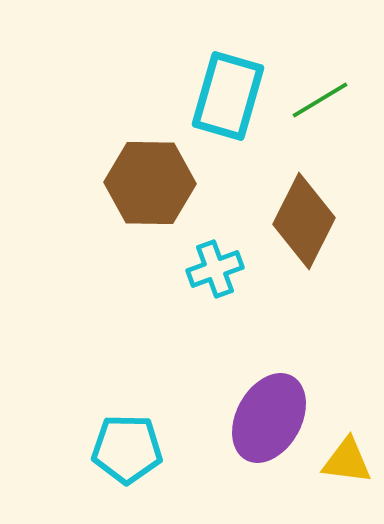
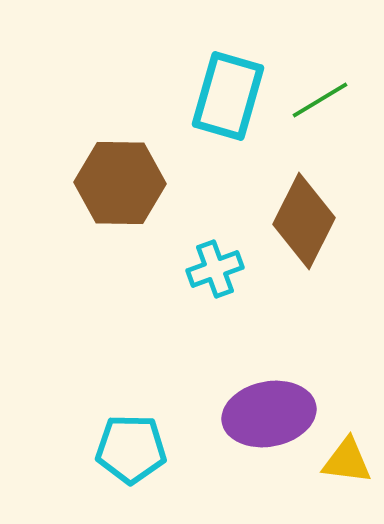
brown hexagon: moved 30 px left
purple ellipse: moved 4 px up; rotated 50 degrees clockwise
cyan pentagon: moved 4 px right
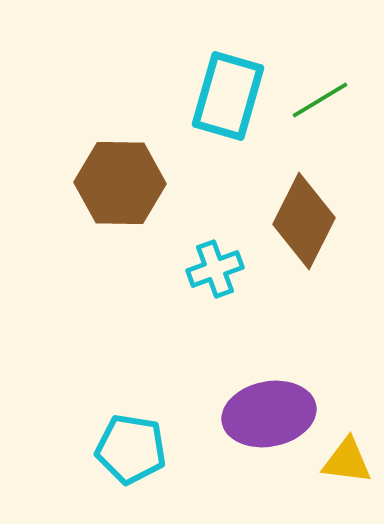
cyan pentagon: rotated 8 degrees clockwise
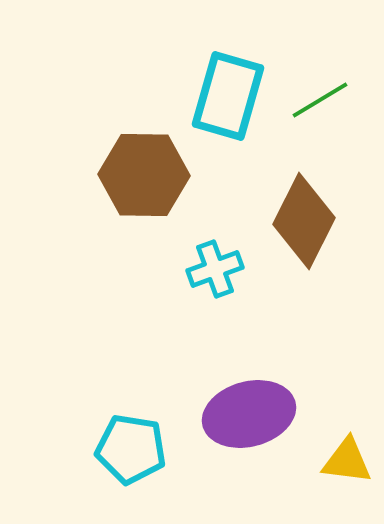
brown hexagon: moved 24 px right, 8 px up
purple ellipse: moved 20 px left; rotated 4 degrees counterclockwise
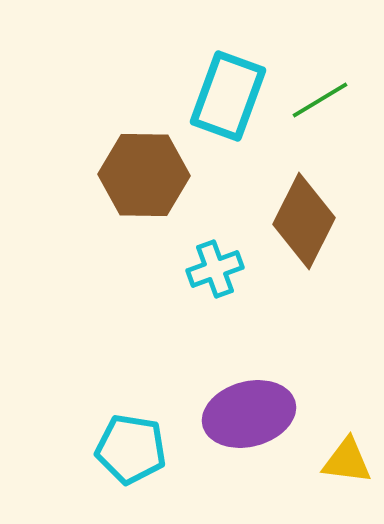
cyan rectangle: rotated 4 degrees clockwise
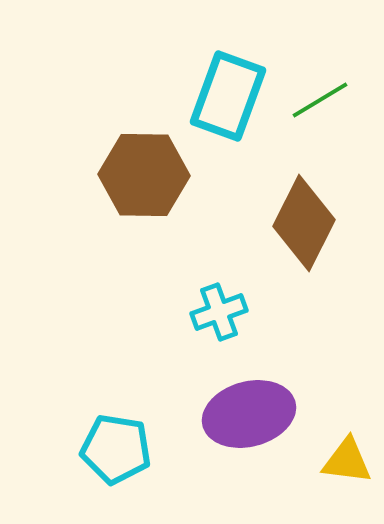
brown diamond: moved 2 px down
cyan cross: moved 4 px right, 43 px down
cyan pentagon: moved 15 px left
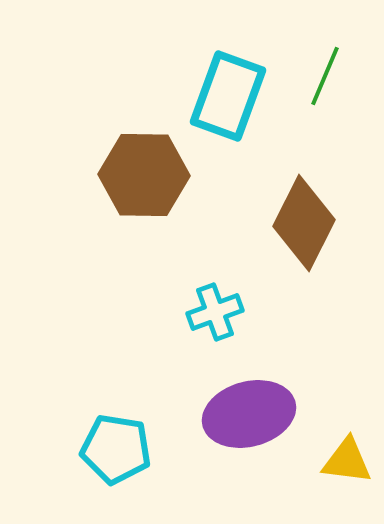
green line: moved 5 px right, 24 px up; rotated 36 degrees counterclockwise
cyan cross: moved 4 px left
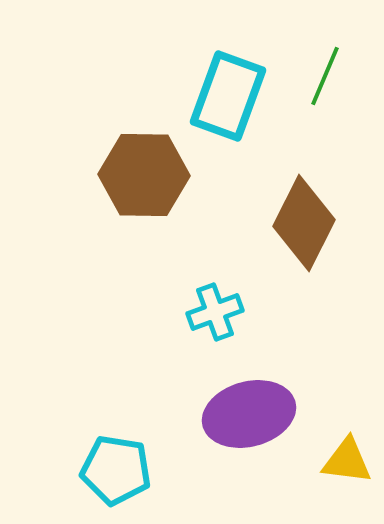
cyan pentagon: moved 21 px down
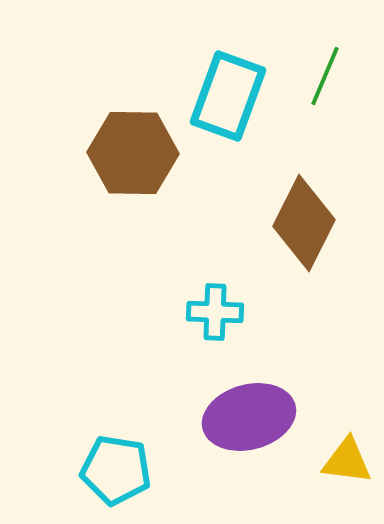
brown hexagon: moved 11 px left, 22 px up
cyan cross: rotated 22 degrees clockwise
purple ellipse: moved 3 px down
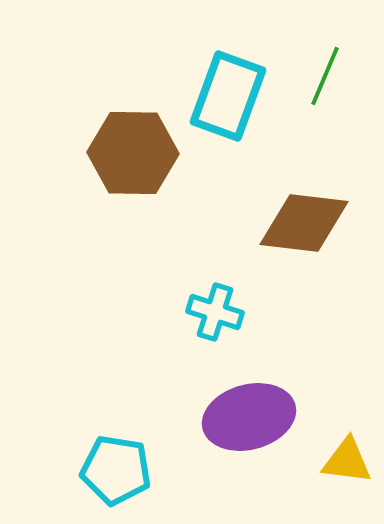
brown diamond: rotated 70 degrees clockwise
cyan cross: rotated 16 degrees clockwise
